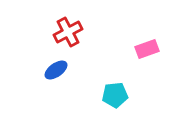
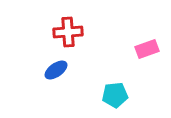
red cross: rotated 24 degrees clockwise
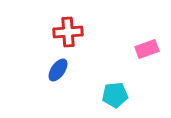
blue ellipse: moved 2 px right; rotated 20 degrees counterclockwise
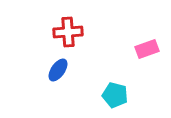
cyan pentagon: rotated 20 degrees clockwise
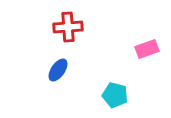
red cross: moved 5 px up
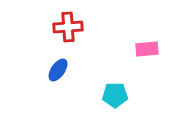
pink rectangle: rotated 15 degrees clockwise
cyan pentagon: rotated 15 degrees counterclockwise
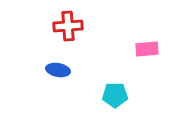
red cross: moved 1 px up
blue ellipse: rotated 65 degrees clockwise
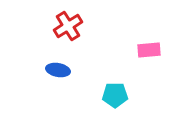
red cross: rotated 28 degrees counterclockwise
pink rectangle: moved 2 px right, 1 px down
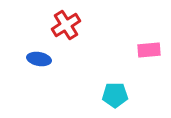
red cross: moved 2 px left, 1 px up
blue ellipse: moved 19 px left, 11 px up
